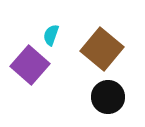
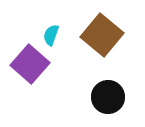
brown square: moved 14 px up
purple square: moved 1 px up
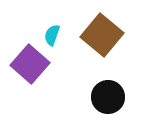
cyan semicircle: moved 1 px right
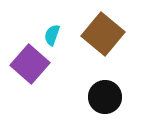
brown square: moved 1 px right, 1 px up
black circle: moved 3 px left
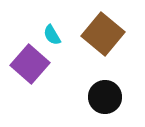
cyan semicircle: rotated 50 degrees counterclockwise
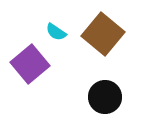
cyan semicircle: moved 4 px right, 3 px up; rotated 25 degrees counterclockwise
purple square: rotated 9 degrees clockwise
